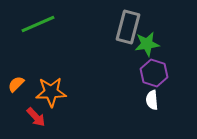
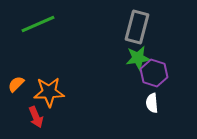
gray rectangle: moved 9 px right
green star: moved 9 px left, 14 px down
orange star: moved 2 px left
white semicircle: moved 3 px down
red arrow: rotated 20 degrees clockwise
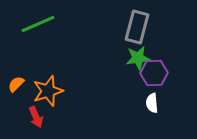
purple hexagon: rotated 20 degrees counterclockwise
orange star: moved 1 px left, 1 px up; rotated 16 degrees counterclockwise
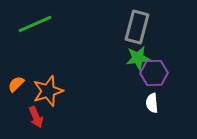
green line: moved 3 px left
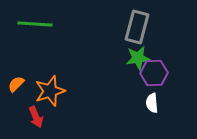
green line: rotated 28 degrees clockwise
orange star: moved 2 px right
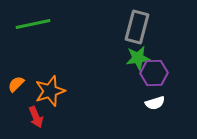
green line: moved 2 px left; rotated 16 degrees counterclockwise
white semicircle: moved 3 px right; rotated 102 degrees counterclockwise
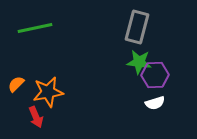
green line: moved 2 px right, 4 px down
green star: moved 1 px right, 4 px down; rotated 15 degrees clockwise
purple hexagon: moved 1 px right, 2 px down
orange star: moved 2 px left, 1 px down; rotated 8 degrees clockwise
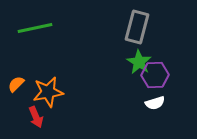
green star: rotated 25 degrees clockwise
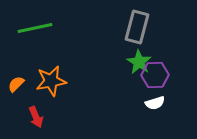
orange star: moved 3 px right, 11 px up
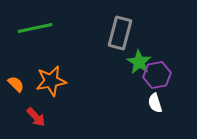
gray rectangle: moved 17 px left, 6 px down
purple hexagon: moved 2 px right; rotated 8 degrees counterclockwise
orange semicircle: rotated 90 degrees clockwise
white semicircle: rotated 90 degrees clockwise
red arrow: rotated 20 degrees counterclockwise
